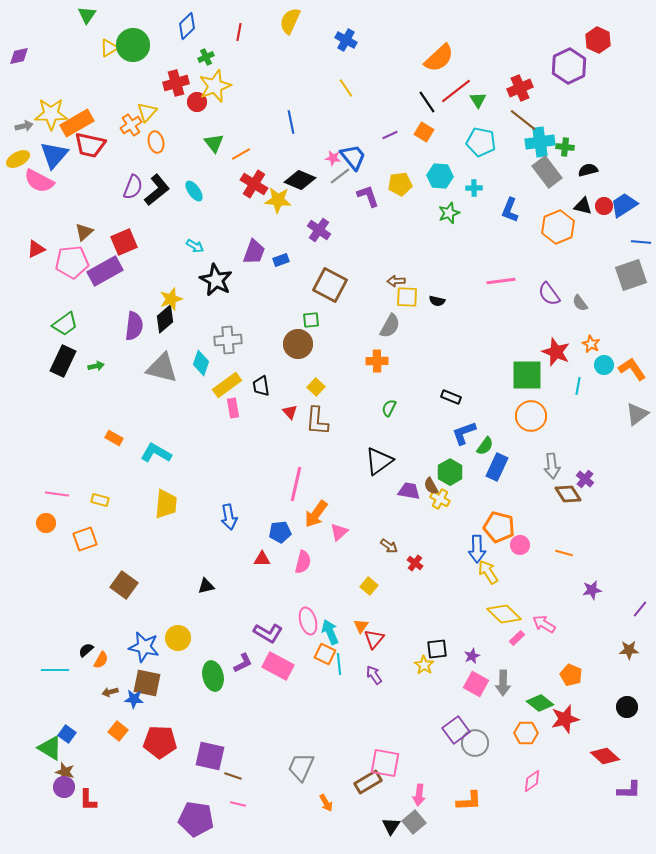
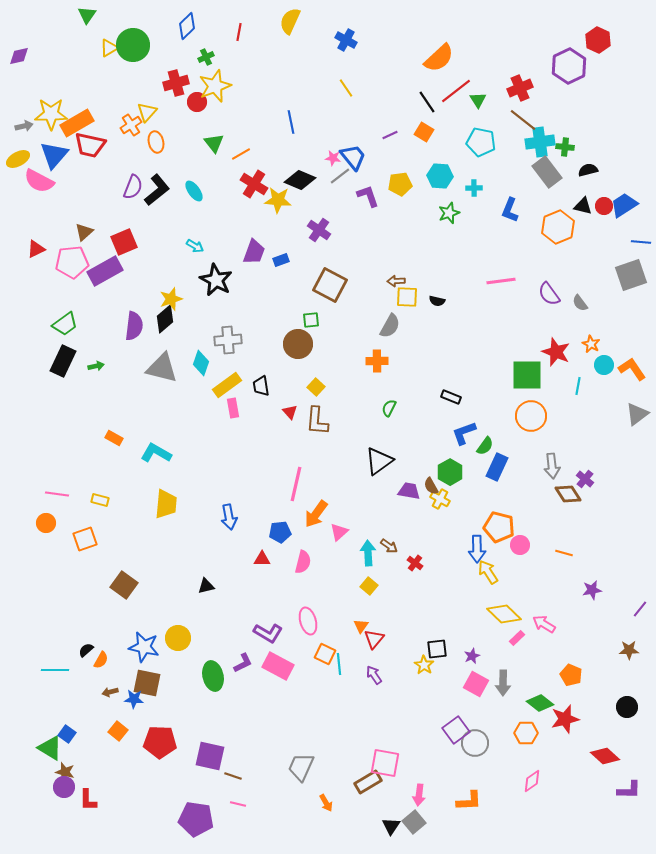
cyan arrow at (330, 632): moved 38 px right, 79 px up; rotated 20 degrees clockwise
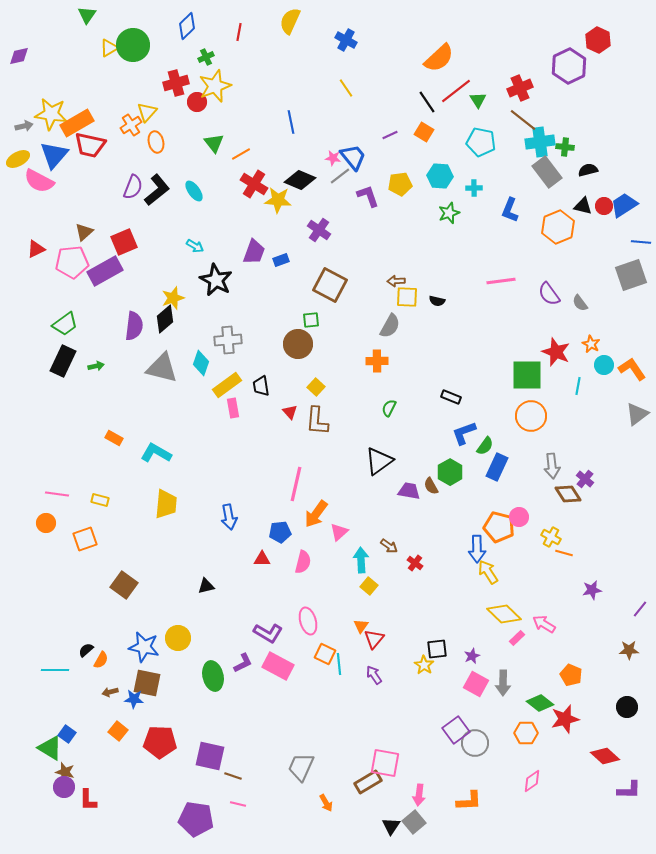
yellow star at (51, 114): rotated 8 degrees clockwise
yellow star at (171, 299): moved 2 px right, 1 px up
yellow cross at (440, 499): moved 111 px right, 38 px down
pink circle at (520, 545): moved 1 px left, 28 px up
cyan arrow at (368, 553): moved 7 px left, 7 px down
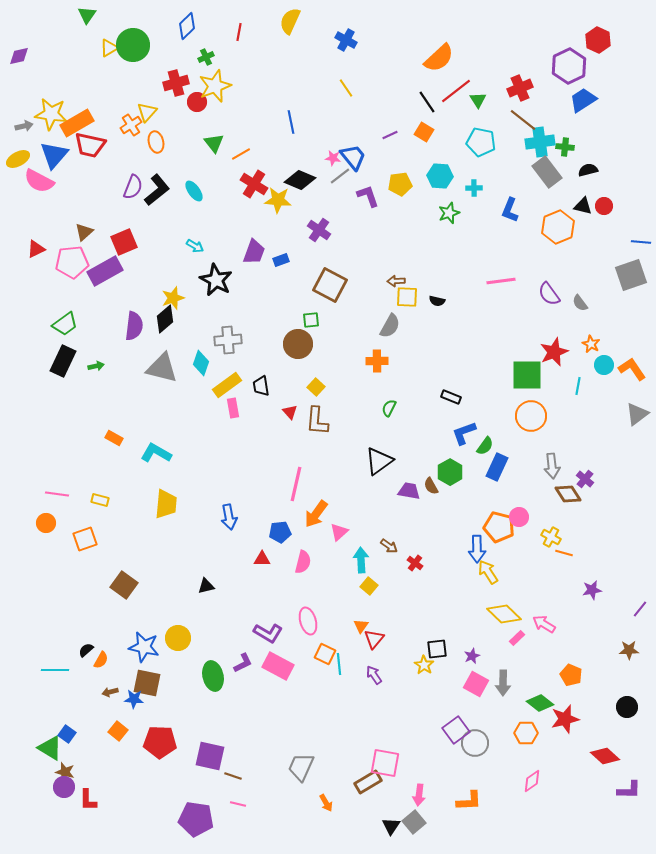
blue trapezoid at (624, 205): moved 41 px left, 105 px up
red star at (556, 352): moved 2 px left; rotated 28 degrees clockwise
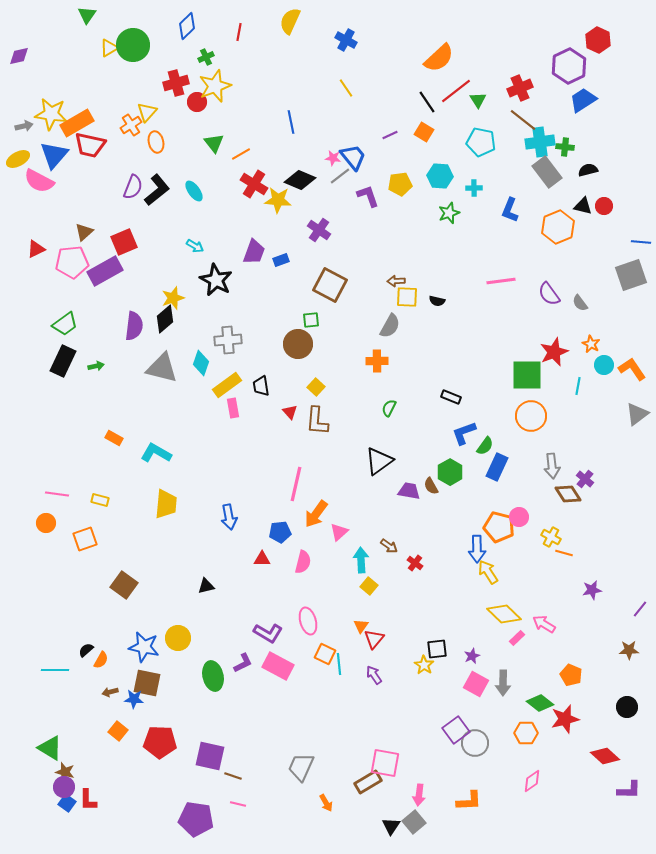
blue square at (67, 734): moved 69 px down
